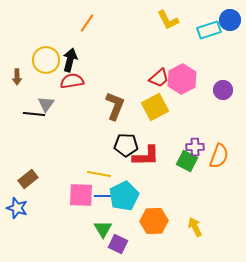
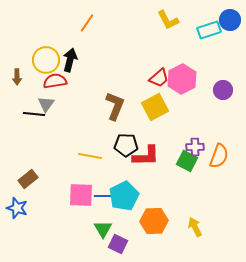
red semicircle: moved 17 px left
yellow line: moved 9 px left, 18 px up
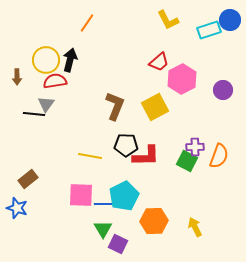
red trapezoid: moved 16 px up
blue line: moved 8 px down
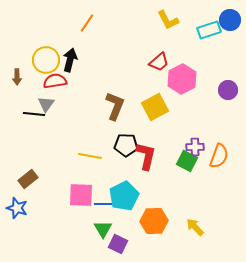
purple circle: moved 5 px right
red L-shape: rotated 76 degrees counterclockwise
yellow arrow: rotated 18 degrees counterclockwise
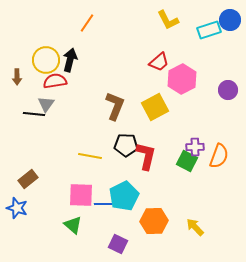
green triangle: moved 30 px left, 4 px up; rotated 18 degrees counterclockwise
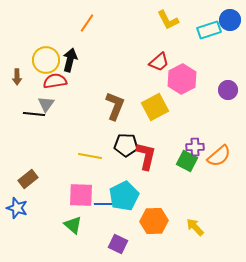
orange semicircle: rotated 30 degrees clockwise
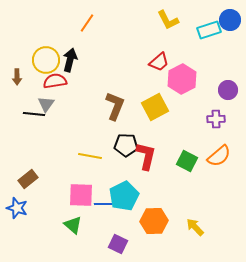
purple cross: moved 21 px right, 28 px up
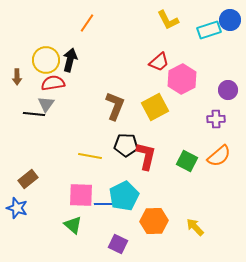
red semicircle: moved 2 px left, 2 px down
